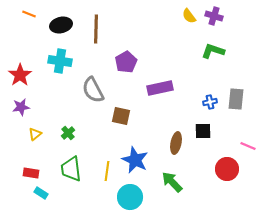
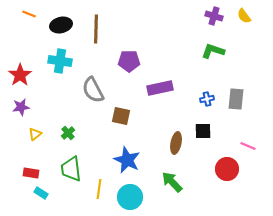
yellow semicircle: moved 55 px right
purple pentagon: moved 3 px right, 1 px up; rotated 30 degrees clockwise
blue cross: moved 3 px left, 3 px up
blue star: moved 8 px left
yellow line: moved 8 px left, 18 px down
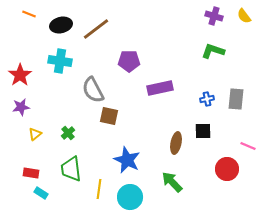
brown line: rotated 52 degrees clockwise
brown square: moved 12 px left
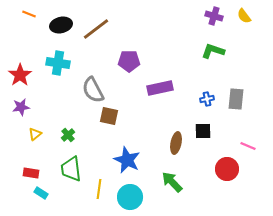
cyan cross: moved 2 px left, 2 px down
green cross: moved 2 px down
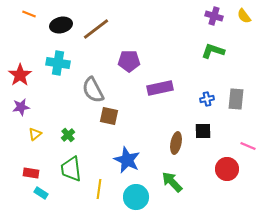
cyan circle: moved 6 px right
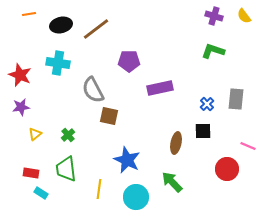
orange line: rotated 32 degrees counterclockwise
red star: rotated 15 degrees counterclockwise
blue cross: moved 5 px down; rotated 32 degrees counterclockwise
green trapezoid: moved 5 px left
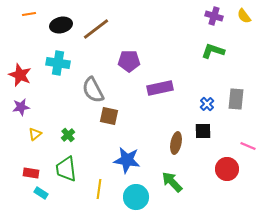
blue star: rotated 16 degrees counterclockwise
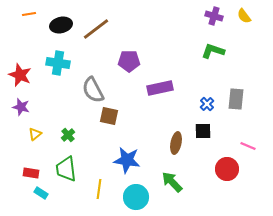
purple star: rotated 24 degrees clockwise
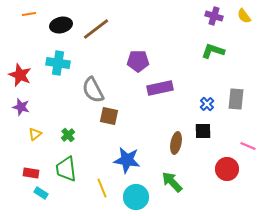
purple pentagon: moved 9 px right
yellow line: moved 3 px right, 1 px up; rotated 30 degrees counterclockwise
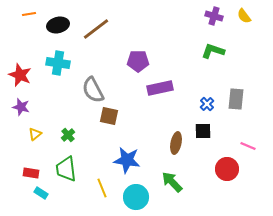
black ellipse: moved 3 px left
